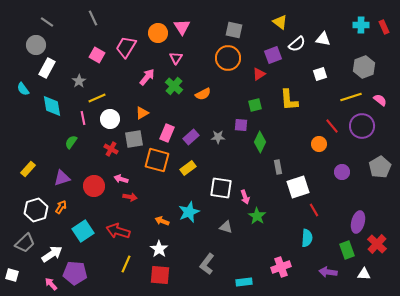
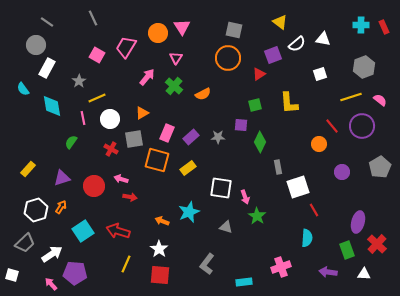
yellow L-shape at (289, 100): moved 3 px down
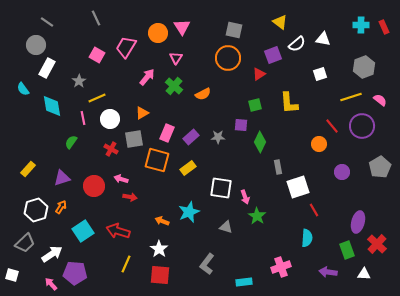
gray line at (93, 18): moved 3 px right
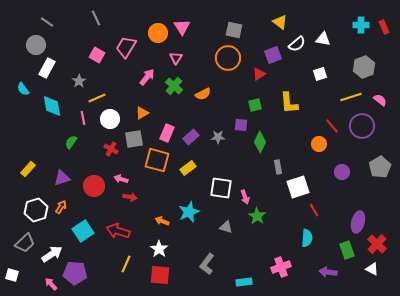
white triangle at (364, 274): moved 8 px right, 5 px up; rotated 24 degrees clockwise
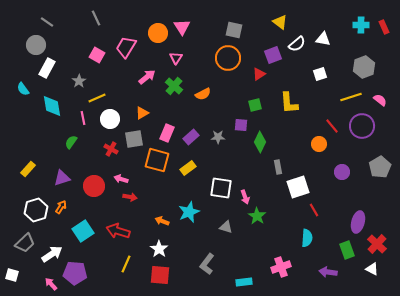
pink arrow at (147, 77): rotated 12 degrees clockwise
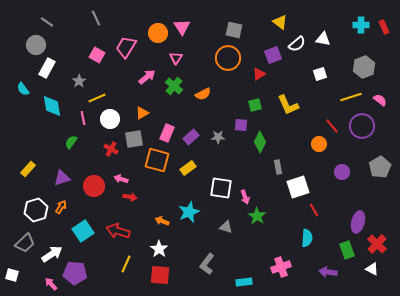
yellow L-shape at (289, 103): moved 1 px left, 2 px down; rotated 20 degrees counterclockwise
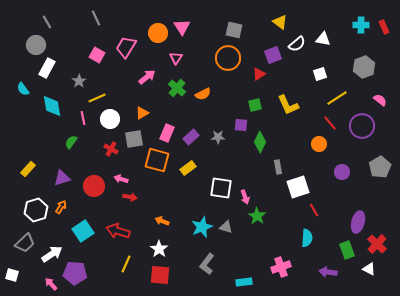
gray line at (47, 22): rotated 24 degrees clockwise
green cross at (174, 86): moved 3 px right, 2 px down
yellow line at (351, 97): moved 14 px left, 1 px down; rotated 15 degrees counterclockwise
red line at (332, 126): moved 2 px left, 3 px up
cyan star at (189, 212): moved 13 px right, 15 px down
white triangle at (372, 269): moved 3 px left
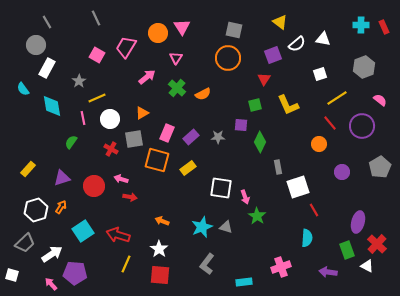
red triangle at (259, 74): moved 5 px right, 5 px down; rotated 24 degrees counterclockwise
red arrow at (118, 231): moved 4 px down
white triangle at (369, 269): moved 2 px left, 3 px up
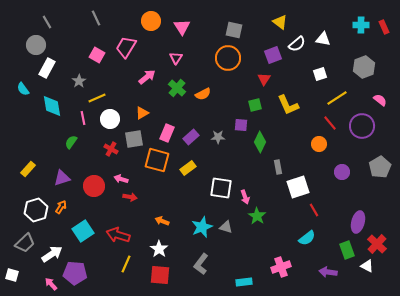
orange circle at (158, 33): moved 7 px left, 12 px up
cyan semicircle at (307, 238): rotated 48 degrees clockwise
gray L-shape at (207, 264): moved 6 px left
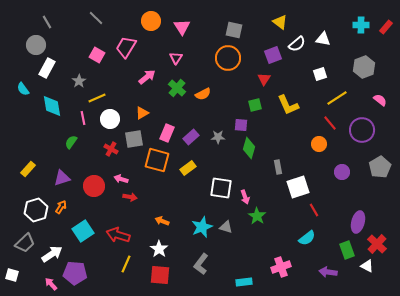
gray line at (96, 18): rotated 21 degrees counterclockwise
red rectangle at (384, 27): moved 2 px right; rotated 64 degrees clockwise
purple circle at (362, 126): moved 4 px down
green diamond at (260, 142): moved 11 px left, 6 px down; rotated 10 degrees counterclockwise
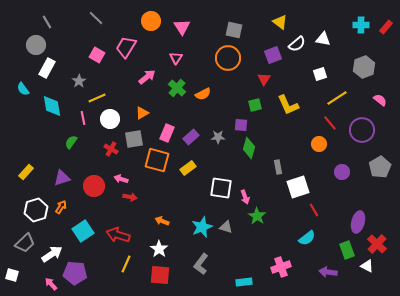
yellow rectangle at (28, 169): moved 2 px left, 3 px down
